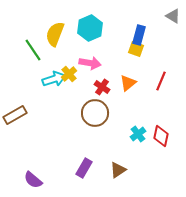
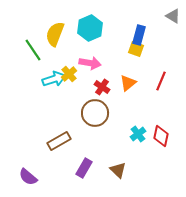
brown rectangle: moved 44 px right, 26 px down
brown triangle: rotated 42 degrees counterclockwise
purple semicircle: moved 5 px left, 3 px up
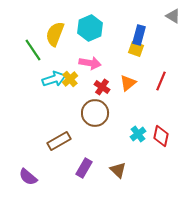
yellow cross: moved 1 px right, 5 px down
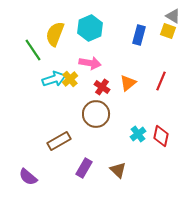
yellow square: moved 32 px right, 18 px up
brown circle: moved 1 px right, 1 px down
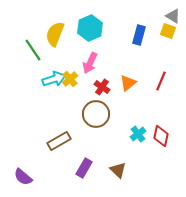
pink arrow: rotated 105 degrees clockwise
purple semicircle: moved 5 px left
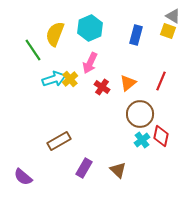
blue rectangle: moved 3 px left
brown circle: moved 44 px right
cyan cross: moved 4 px right, 6 px down
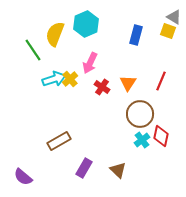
gray triangle: moved 1 px right, 1 px down
cyan hexagon: moved 4 px left, 4 px up
orange triangle: rotated 18 degrees counterclockwise
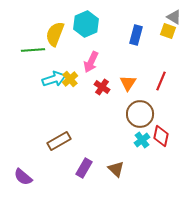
green line: rotated 60 degrees counterclockwise
pink arrow: moved 1 px right, 1 px up
brown triangle: moved 2 px left, 1 px up
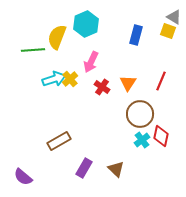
yellow semicircle: moved 2 px right, 3 px down
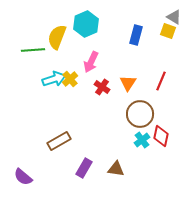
brown triangle: rotated 36 degrees counterclockwise
